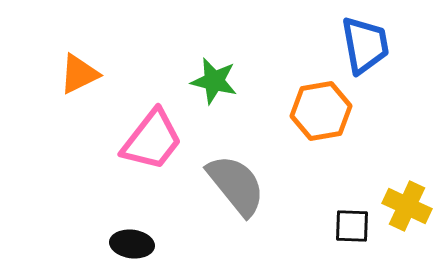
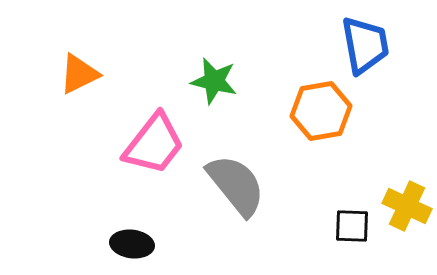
pink trapezoid: moved 2 px right, 4 px down
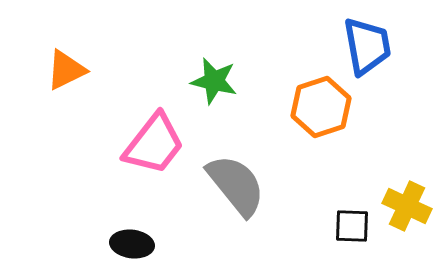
blue trapezoid: moved 2 px right, 1 px down
orange triangle: moved 13 px left, 4 px up
orange hexagon: moved 4 px up; rotated 8 degrees counterclockwise
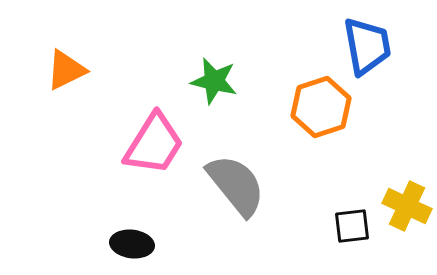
pink trapezoid: rotated 6 degrees counterclockwise
black square: rotated 9 degrees counterclockwise
